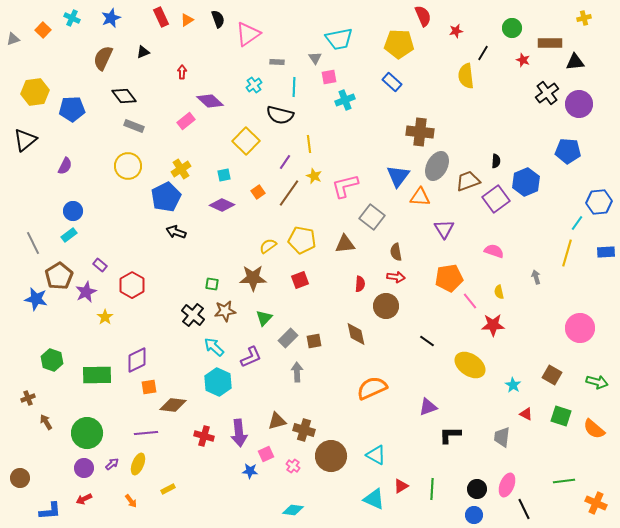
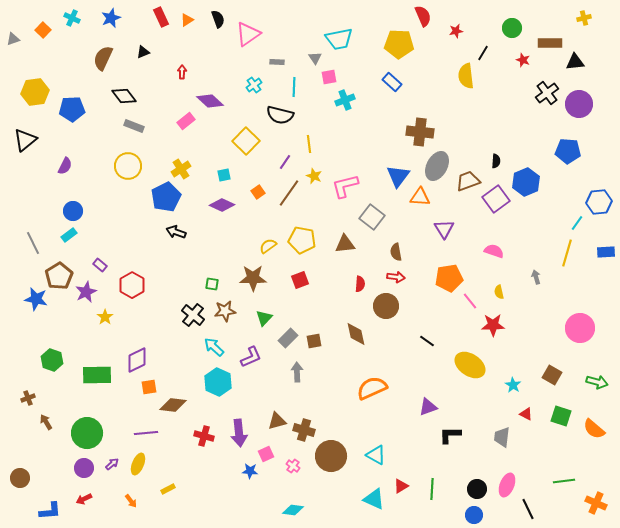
black line at (524, 509): moved 4 px right
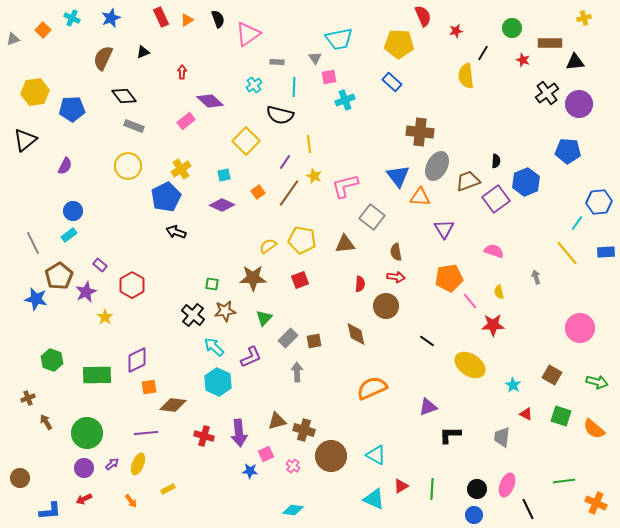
blue triangle at (398, 176): rotated 15 degrees counterclockwise
yellow line at (567, 253): rotated 56 degrees counterclockwise
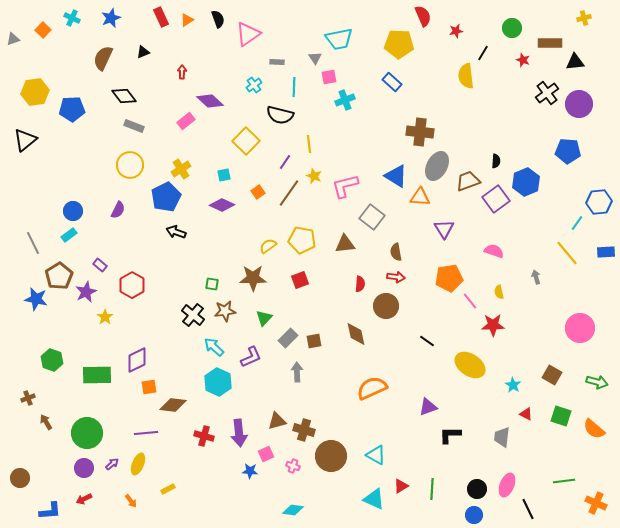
purple semicircle at (65, 166): moved 53 px right, 44 px down
yellow circle at (128, 166): moved 2 px right, 1 px up
blue triangle at (398, 176): moved 2 px left; rotated 20 degrees counterclockwise
pink cross at (293, 466): rotated 16 degrees counterclockwise
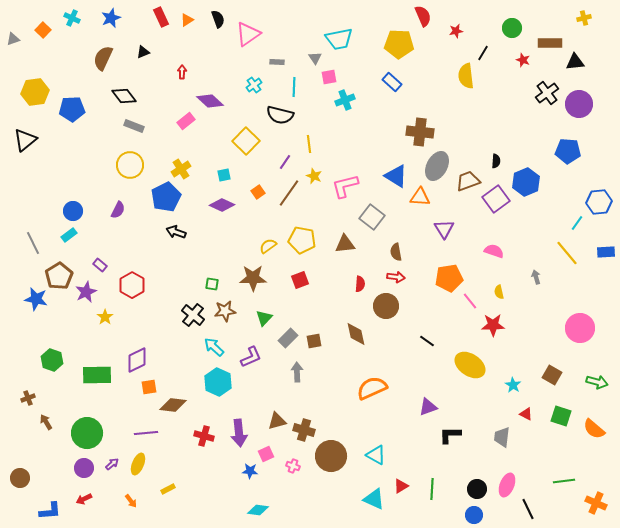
cyan diamond at (293, 510): moved 35 px left
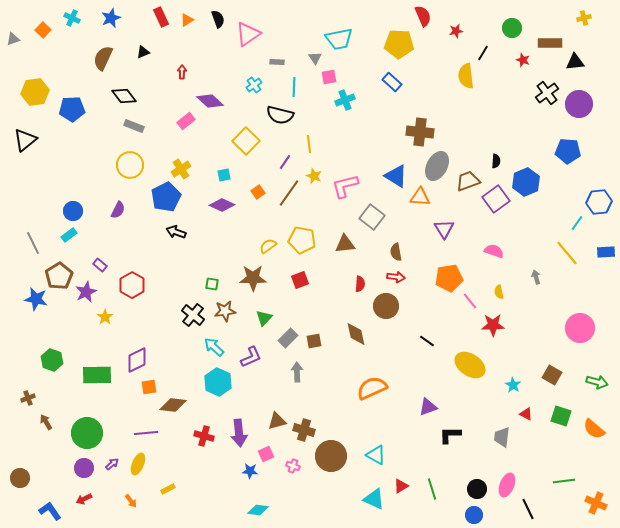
green line at (432, 489): rotated 20 degrees counterclockwise
blue L-shape at (50, 511): rotated 120 degrees counterclockwise
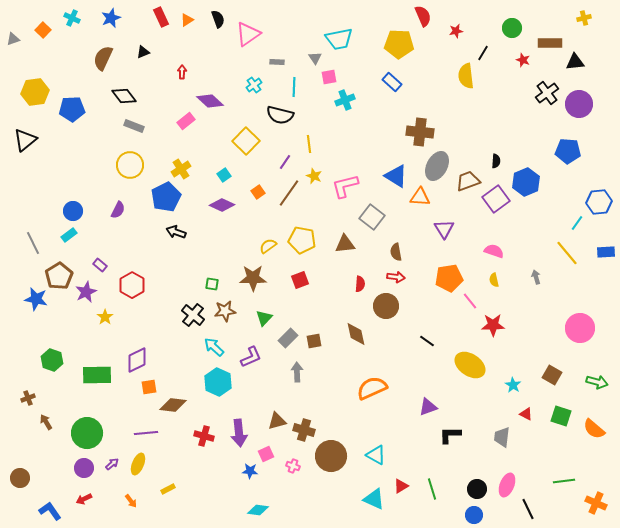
cyan square at (224, 175): rotated 24 degrees counterclockwise
yellow semicircle at (499, 292): moved 5 px left, 12 px up
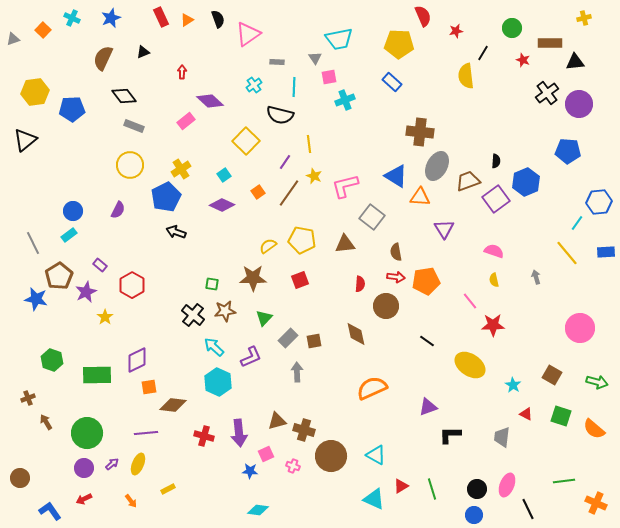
orange pentagon at (449, 278): moved 23 px left, 3 px down
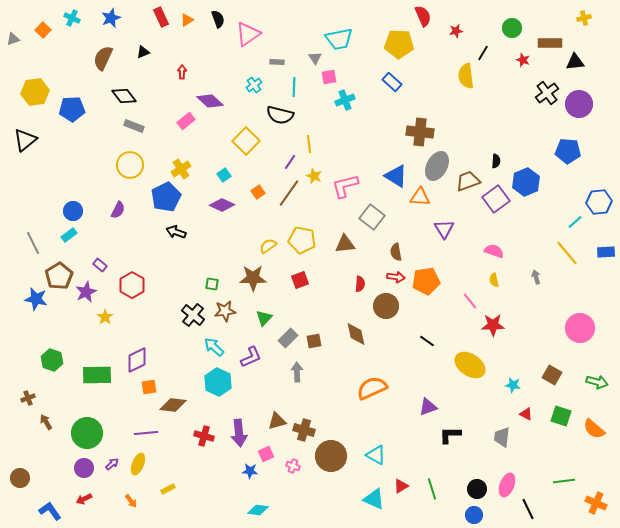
purple line at (285, 162): moved 5 px right
cyan line at (577, 223): moved 2 px left, 1 px up; rotated 14 degrees clockwise
cyan star at (513, 385): rotated 21 degrees counterclockwise
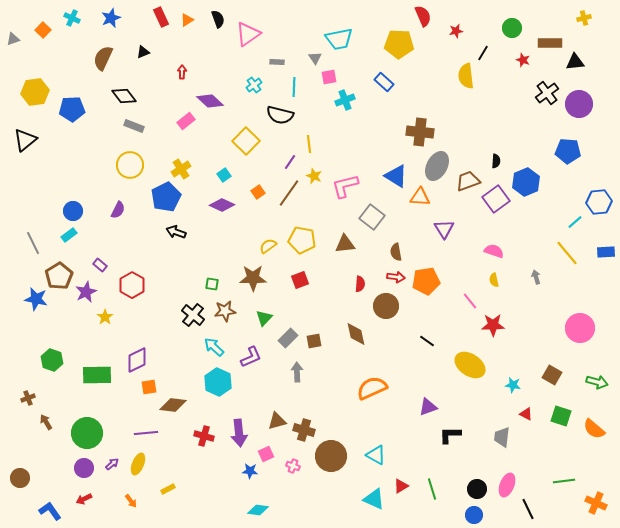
blue rectangle at (392, 82): moved 8 px left
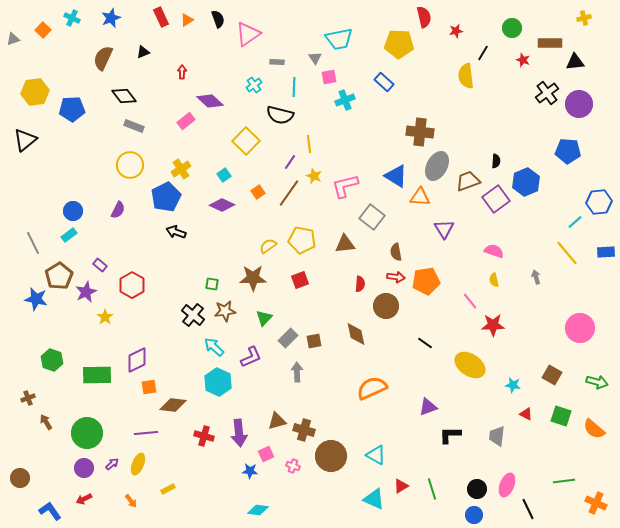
red semicircle at (423, 16): moved 1 px right, 1 px down; rotated 10 degrees clockwise
black line at (427, 341): moved 2 px left, 2 px down
gray trapezoid at (502, 437): moved 5 px left, 1 px up
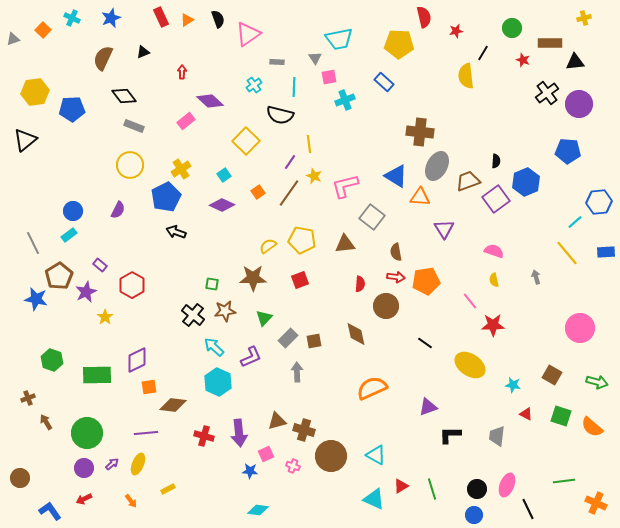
orange semicircle at (594, 429): moved 2 px left, 2 px up
